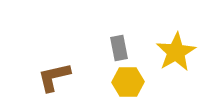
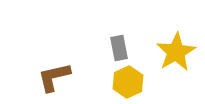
yellow hexagon: rotated 24 degrees counterclockwise
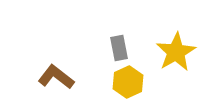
brown L-shape: moved 2 px right; rotated 51 degrees clockwise
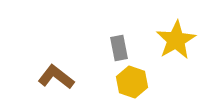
yellow star: moved 12 px up
yellow hexagon: moved 4 px right; rotated 16 degrees counterclockwise
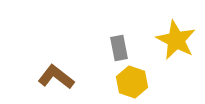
yellow star: rotated 15 degrees counterclockwise
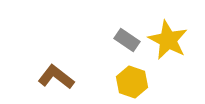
yellow star: moved 8 px left
gray rectangle: moved 8 px right, 8 px up; rotated 45 degrees counterclockwise
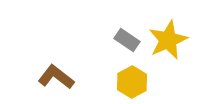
yellow star: rotated 21 degrees clockwise
yellow hexagon: rotated 12 degrees clockwise
